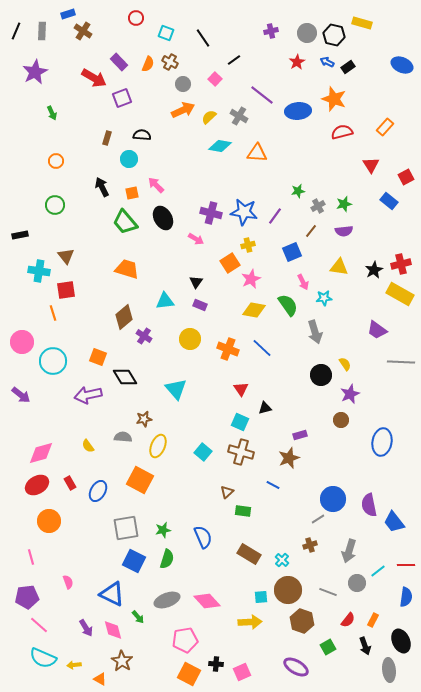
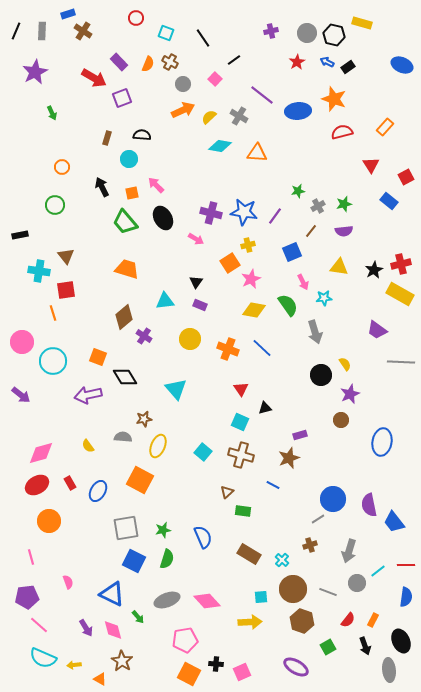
orange circle at (56, 161): moved 6 px right, 6 px down
brown cross at (241, 452): moved 3 px down
brown circle at (288, 590): moved 5 px right, 1 px up
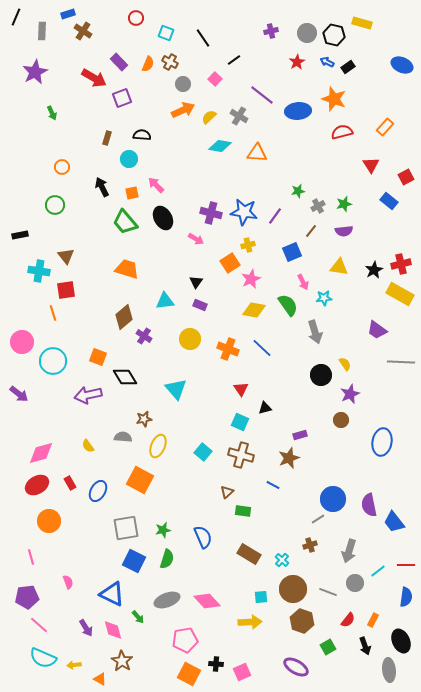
black line at (16, 31): moved 14 px up
purple arrow at (21, 395): moved 2 px left, 1 px up
gray circle at (357, 583): moved 2 px left
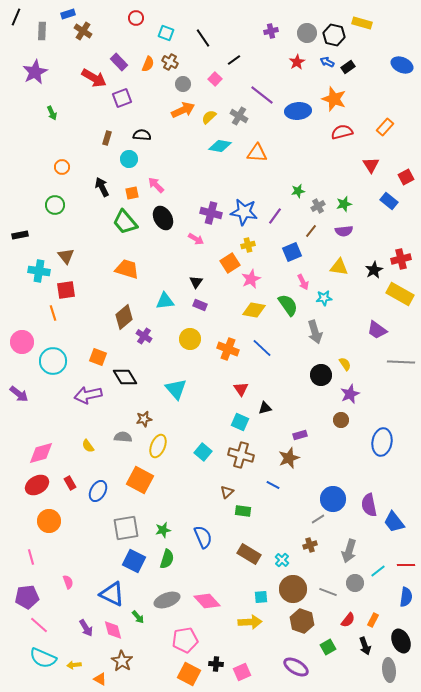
red cross at (401, 264): moved 5 px up
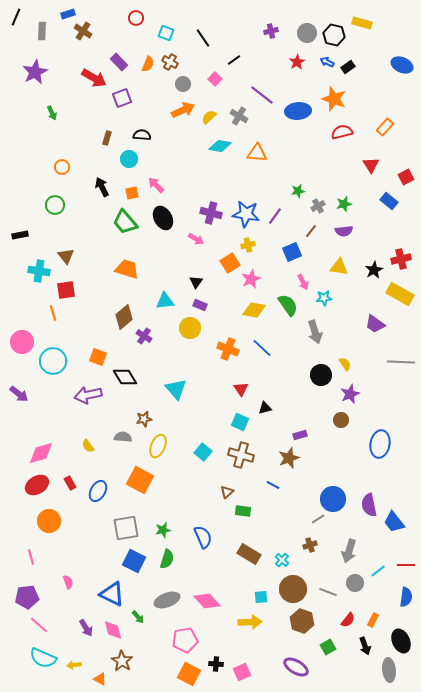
blue star at (244, 212): moved 2 px right, 2 px down
purple trapezoid at (377, 330): moved 2 px left, 6 px up
yellow circle at (190, 339): moved 11 px up
blue ellipse at (382, 442): moved 2 px left, 2 px down
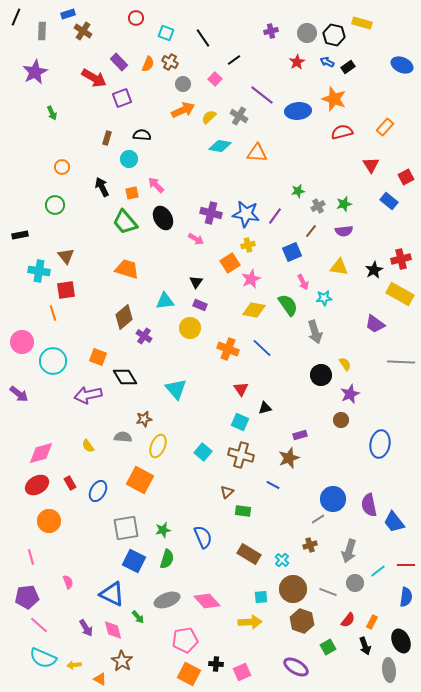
orange rectangle at (373, 620): moved 1 px left, 2 px down
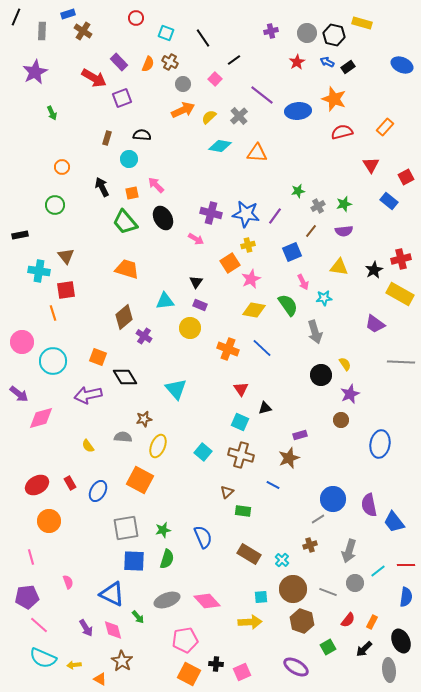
gray cross at (239, 116): rotated 18 degrees clockwise
pink diamond at (41, 453): moved 35 px up
blue square at (134, 561): rotated 25 degrees counterclockwise
black arrow at (365, 646): moved 1 px left, 3 px down; rotated 66 degrees clockwise
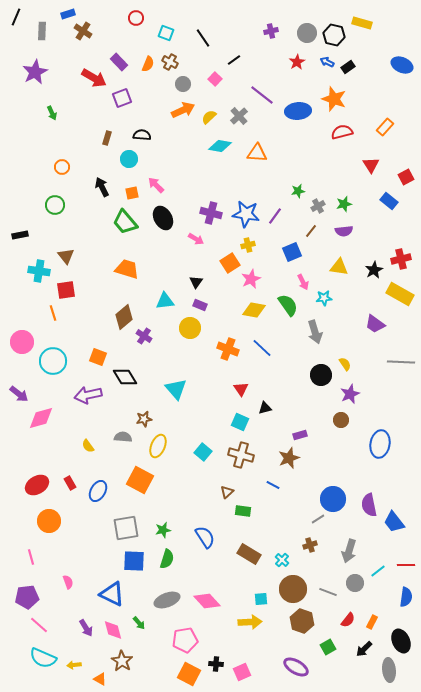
blue semicircle at (203, 537): moved 2 px right; rotated 10 degrees counterclockwise
cyan square at (261, 597): moved 2 px down
green arrow at (138, 617): moved 1 px right, 6 px down
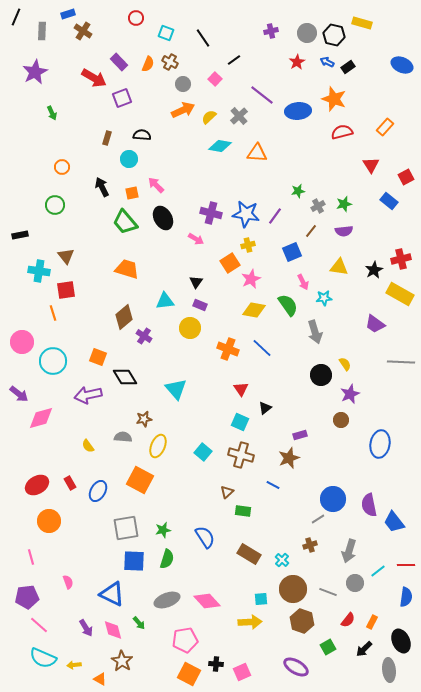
black triangle at (265, 408): rotated 24 degrees counterclockwise
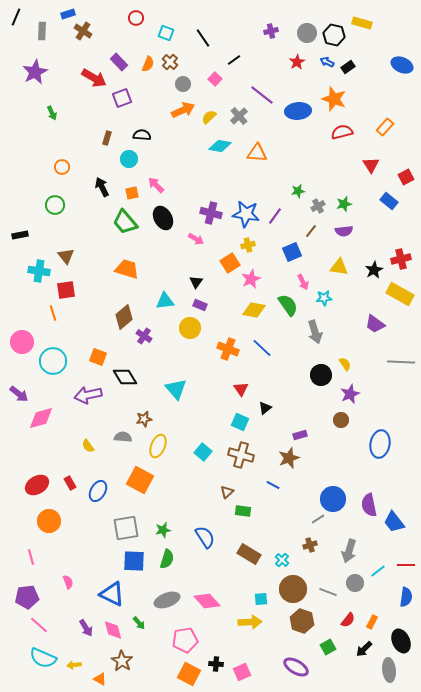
brown cross at (170, 62): rotated 14 degrees clockwise
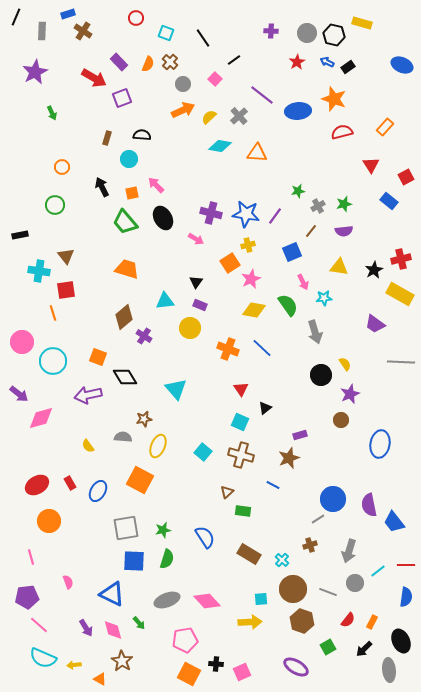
purple cross at (271, 31): rotated 16 degrees clockwise
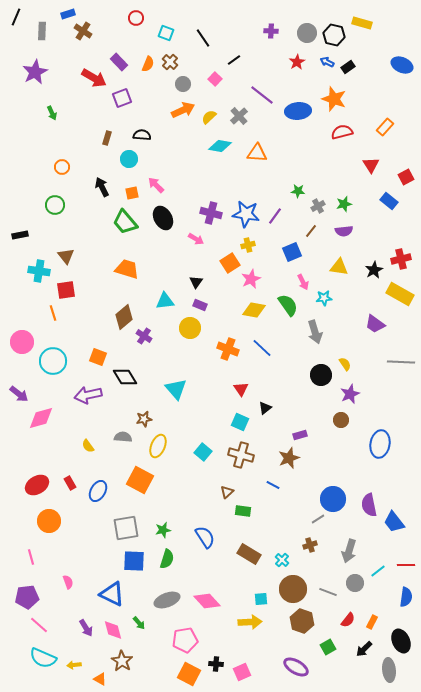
green star at (298, 191): rotated 16 degrees clockwise
